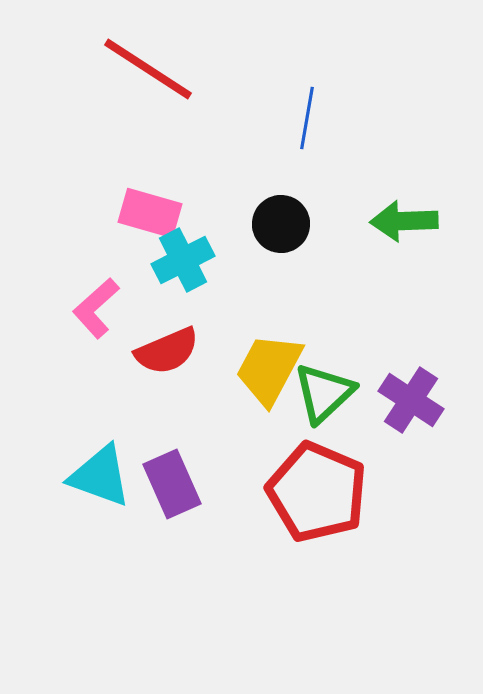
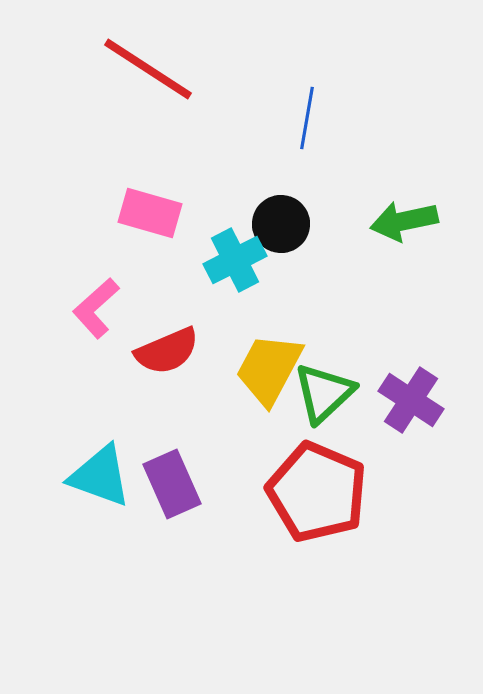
green arrow: rotated 10 degrees counterclockwise
cyan cross: moved 52 px right
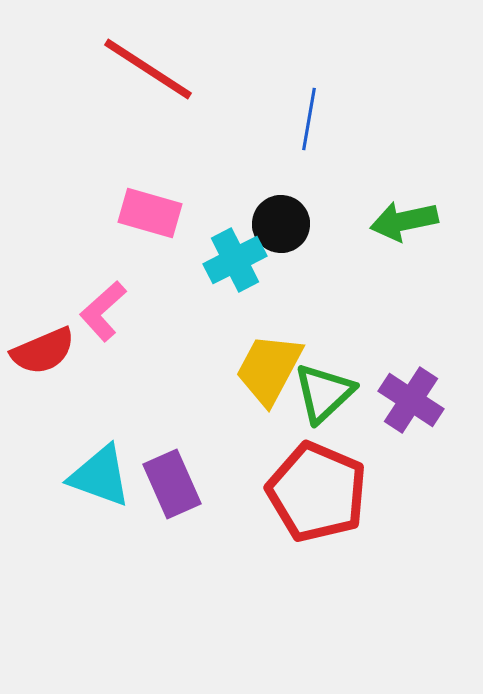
blue line: moved 2 px right, 1 px down
pink L-shape: moved 7 px right, 3 px down
red semicircle: moved 124 px left
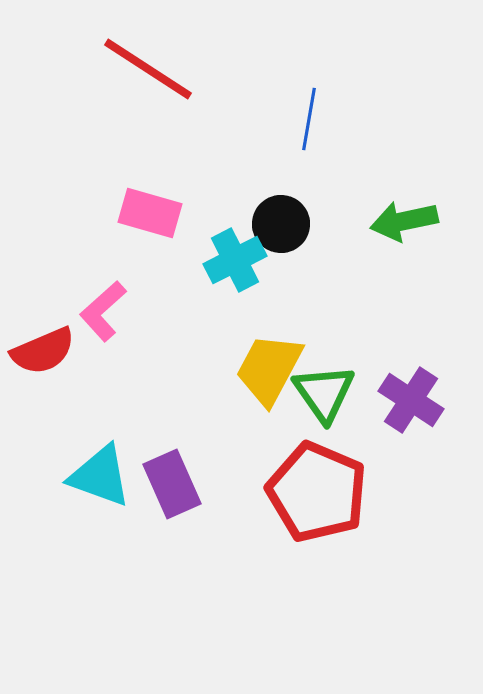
green triangle: rotated 22 degrees counterclockwise
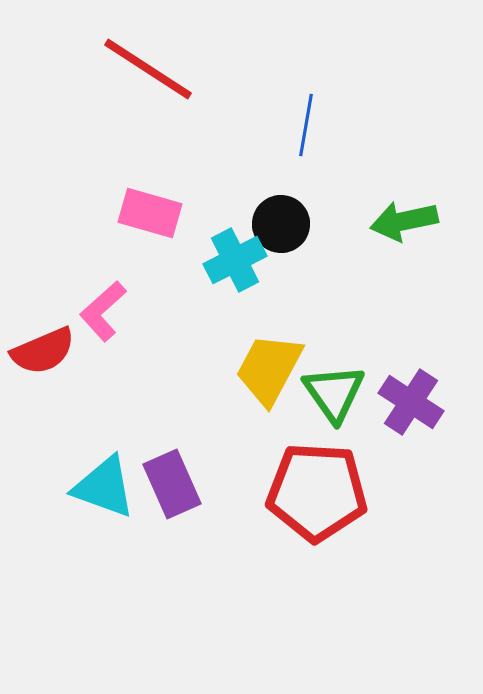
blue line: moved 3 px left, 6 px down
green triangle: moved 10 px right
purple cross: moved 2 px down
cyan triangle: moved 4 px right, 11 px down
red pentagon: rotated 20 degrees counterclockwise
